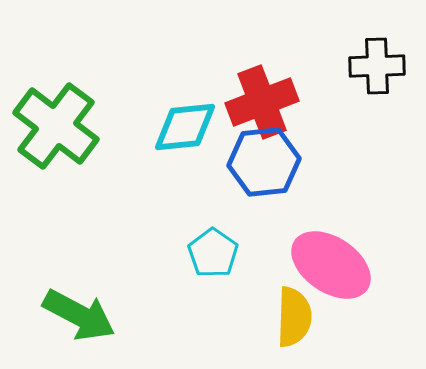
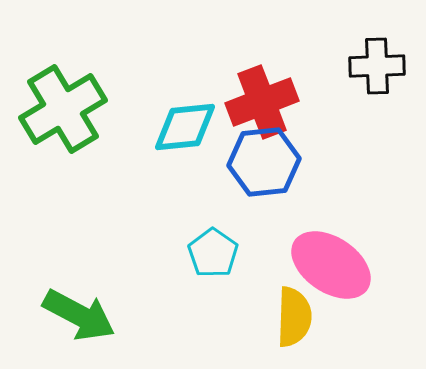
green cross: moved 7 px right, 17 px up; rotated 22 degrees clockwise
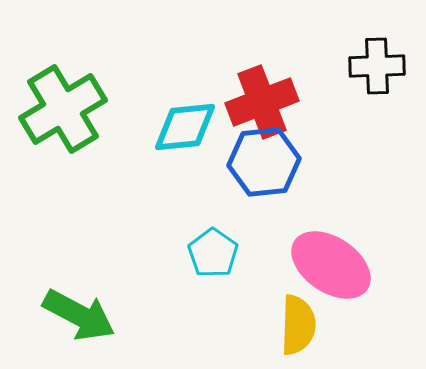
yellow semicircle: moved 4 px right, 8 px down
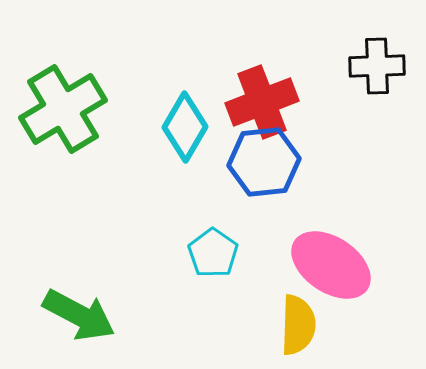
cyan diamond: rotated 54 degrees counterclockwise
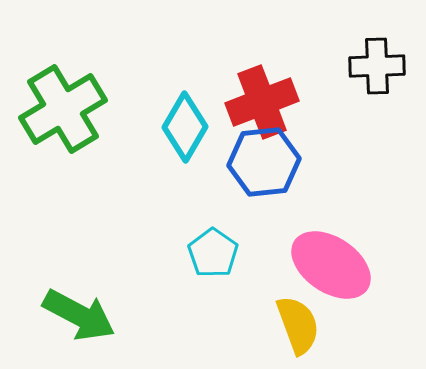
yellow semicircle: rotated 22 degrees counterclockwise
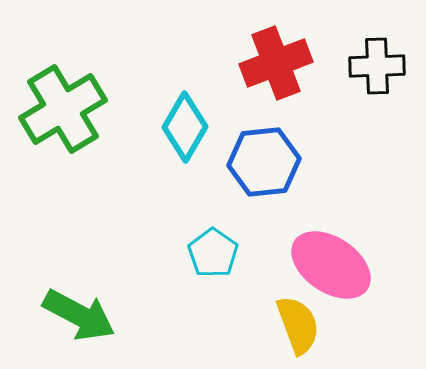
red cross: moved 14 px right, 39 px up
